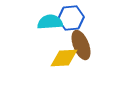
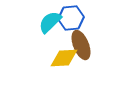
cyan semicircle: rotated 40 degrees counterclockwise
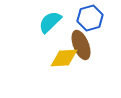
blue hexagon: moved 19 px right; rotated 10 degrees counterclockwise
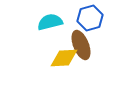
cyan semicircle: rotated 30 degrees clockwise
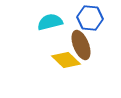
blue hexagon: rotated 20 degrees clockwise
yellow diamond: moved 2 px right, 2 px down; rotated 48 degrees clockwise
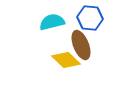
cyan semicircle: moved 2 px right
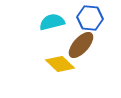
brown ellipse: rotated 64 degrees clockwise
yellow diamond: moved 6 px left, 4 px down
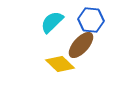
blue hexagon: moved 1 px right, 2 px down
cyan semicircle: rotated 30 degrees counterclockwise
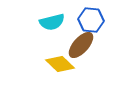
cyan semicircle: rotated 150 degrees counterclockwise
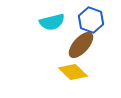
blue hexagon: rotated 15 degrees clockwise
yellow diamond: moved 13 px right, 8 px down
